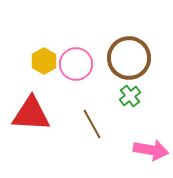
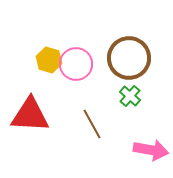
yellow hexagon: moved 5 px right, 1 px up; rotated 15 degrees counterclockwise
green cross: rotated 10 degrees counterclockwise
red triangle: moved 1 px left, 1 px down
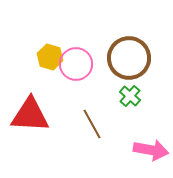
yellow hexagon: moved 1 px right, 3 px up
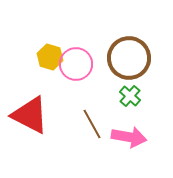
red triangle: rotated 24 degrees clockwise
pink arrow: moved 22 px left, 13 px up
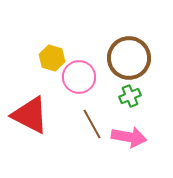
yellow hexagon: moved 2 px right, 1 px down
pink circle: moved 3 px right, 13 px down
green cross: rotated 25 degrees clockwise
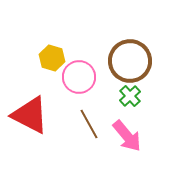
brown circle: moved 1 px right, 3 px down
green cross: rotated 20 degrees counterclockwise
brown line: moved 3 px left
pink arrow: moved 2 px left, 1 px up; rotated 40 degrees clockwise
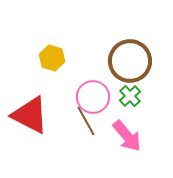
pink circle: moved 14 px right, 20 px down
brown line: moved 3 px left, 3 px up
